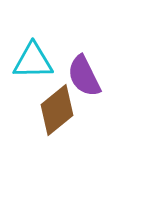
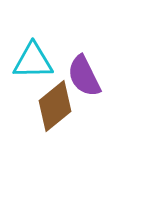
brown diamond: moved 2 px left, 4 px up
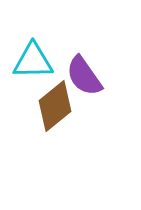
purple semicircle: rotated 9 degrees counterclockwise
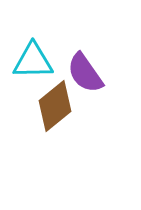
purple semicircle: moved 1 px right, 3 px up
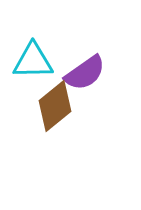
purple semicircle: rotated 90 degrees counterclockwise
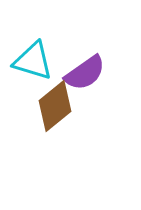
cyan triangle: rotated 18 degrees clockwise
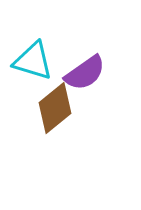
brown diamond: moved 2 px down
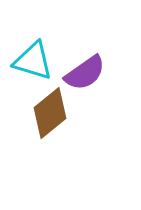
brown diamond: moved 5 px left, 5 px down
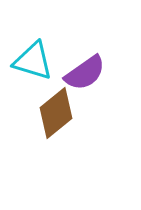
brown diamond: moved 6 px right
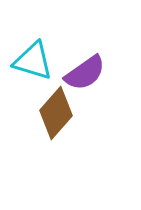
brown diamond: rotated 9 degrees counterclockwise
